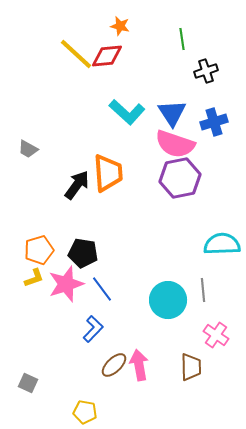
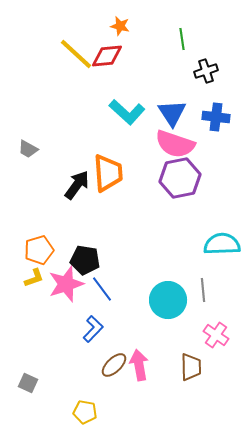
blue cross: moved 2 px right, 5 px up; rotated 24 degrees clockwise
black pentagon: moved 2 px right, 7 px down
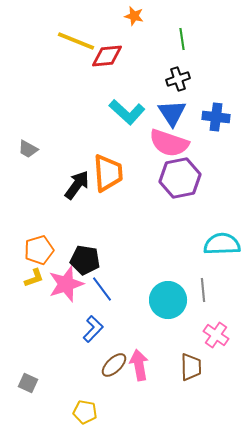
orange star: moved 14 px right, 10 px up
yellow line: moved 13 px up; rotated 21 degrees counterclockwise
black cross: moved 28 px left, 8 px down
pink semicircle: moved 6 px left, 1 px up
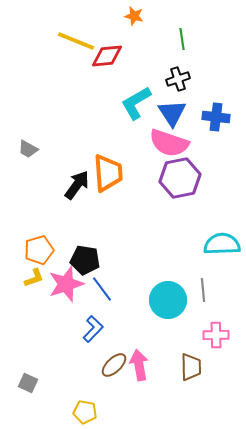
cyan L-shape: moved 9 px right, 9 px up; rotated 108 degrees clockwise
pink cross: rotated 35 degrees counterclockwise
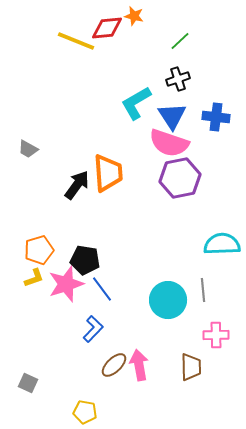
green line: moved 2 px left, 2 px down; rotated 55 degrees clockwise
red diamond: moved 28 px up
blue triangle: moved 3 px down
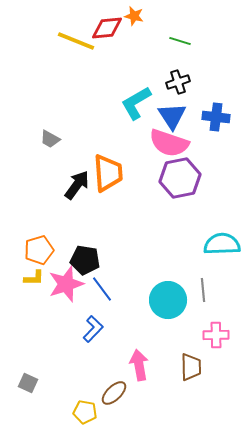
green line: rotated 60 degrees clockwise
black cross: moved 3 px down
gray trapezoid: moved 22 px right, 10 px up
yellow L-shape: rotated 20 degrees clockwise
brown ellipse: moved 28 px down
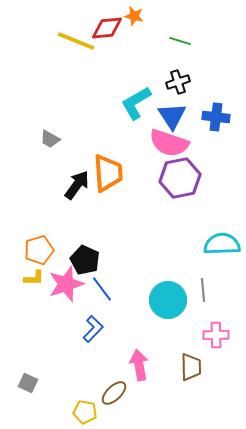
black pentagon: rotated 16 degrees clockwise
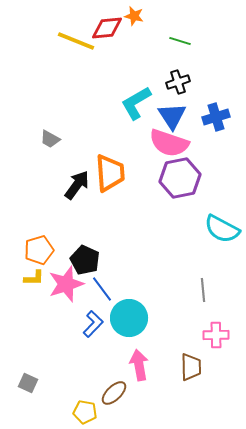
blue cross: rotated 24 degrees counterclockwise
orange trapezoid: moved 2 px right
cyan semicircle: moved 15 px up; rotated 150 degrees counterclockwise
cyan circle: moved 39 px left, 18 px down
blue L-shape: moved 5 px up
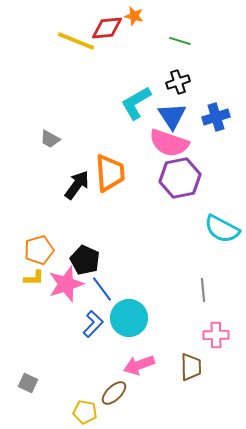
pink arrow: rotated 100 degrees counterclockwise
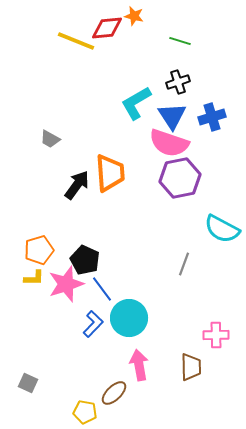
blue cross: moved 4 px left
gray line: moved 19 px left, 26 px up; rotated 25 degrees clockwise
pink arrow: rotated 100 degrees clockwise
